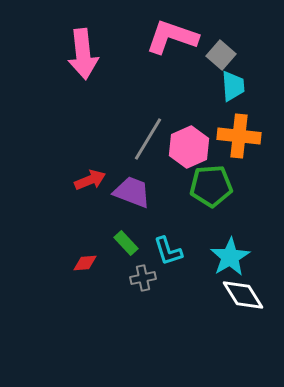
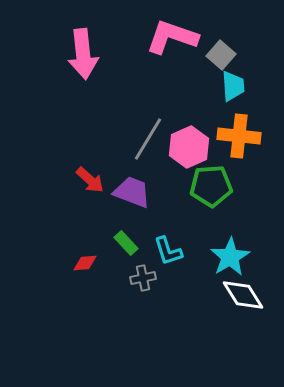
red arrow: rotated 64 degrees clockwise
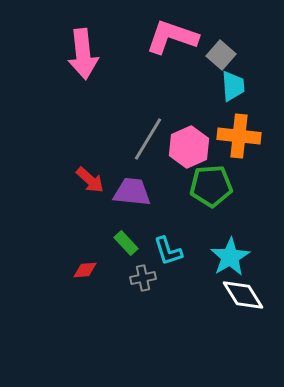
purple trapezoid: rotated 15 degrees counterclockwise
red diamond: moved 7 px down
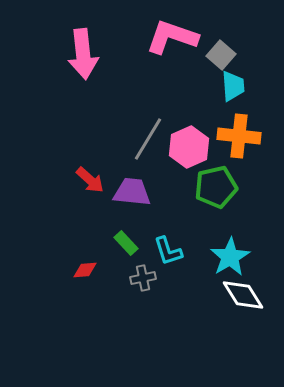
green pentagon: moved 5 px right, 1 px down; rotated 9 degrees counterclockwise
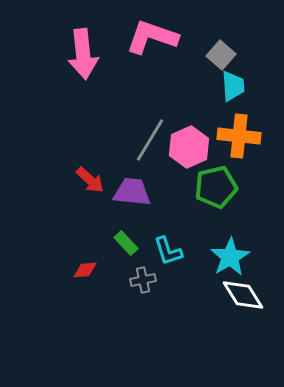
pink L-shape: moved 20 px left
gray line: moved 2 px right, 1 px down
gray cross: moved 2 px down
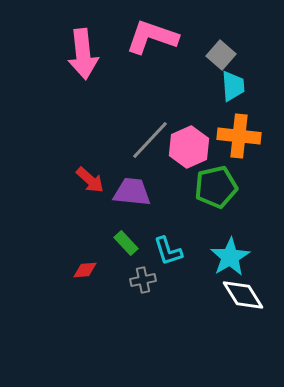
gray line: rotated 12 degrees clockwise
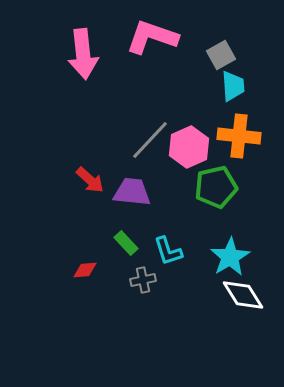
gray square: rotated 20 degrees clockwise
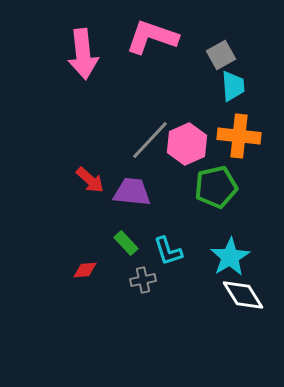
pink hexagon: moved 2 px left, 3 px up
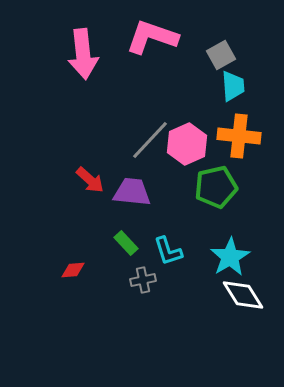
red diamond: moved 12 px left
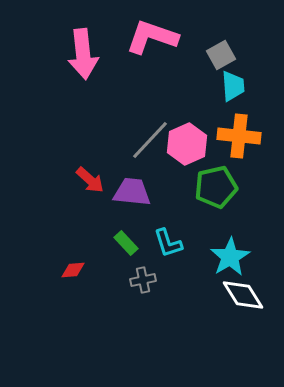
cyan L-shape: moved 8 px up
